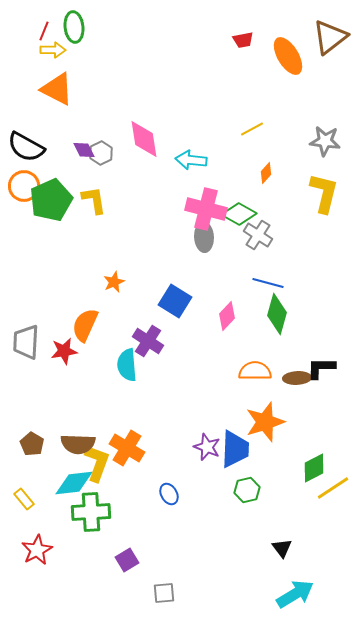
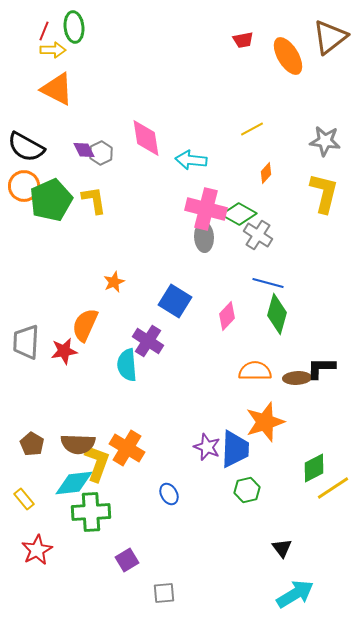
pink diamond at (144, 139): moved 2 px right, 1 px up
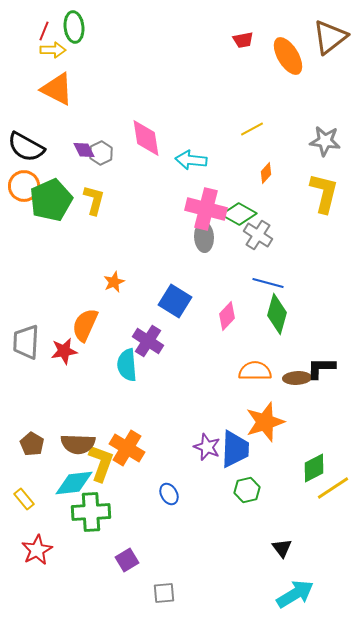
yellow L-shape at (94, 200): rotated 24 degrees clockwise
yellow L-shape at (97, 463): moved 4 px right
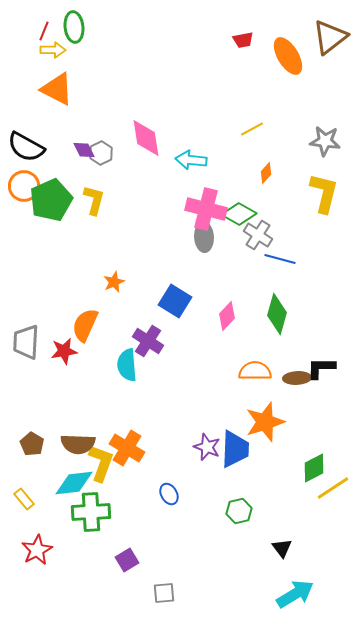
blue line at (268, 283): moved 12 px right, 24 px up
green hexagon at (247, 490): moved 8 px left, 21 px down
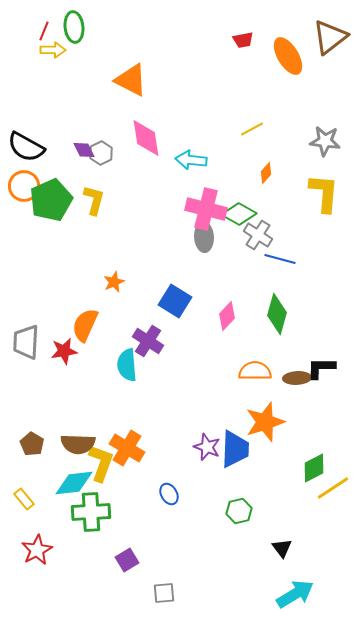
orange triangle at (57, 89): moved 74 px right, 9 px up
yellow L-shape at (324, 193): rotated 9 degrees counterclockwise
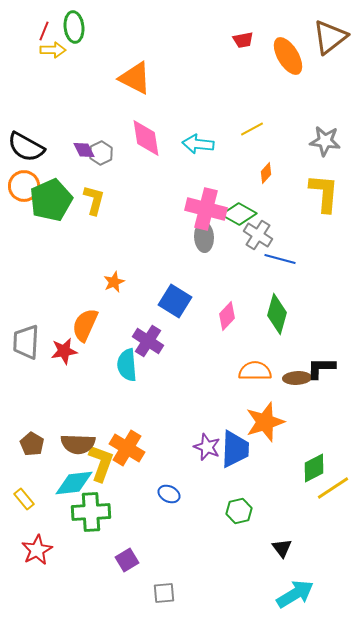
orange triangle at (131, 80): moved 4 px right, 2 px up
cyan arrow at (191, 160): moved 7 px right, 16 px up
blue ellipse at (169, 494): rotated 35 degrees counterclockwise
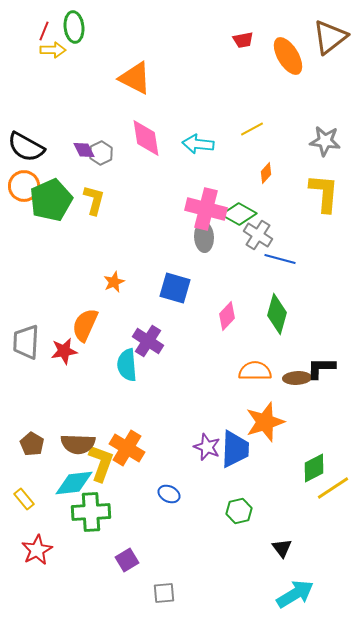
blue square at (175, 301): moved 13 px up; rotated 16 degrees counterclockwise
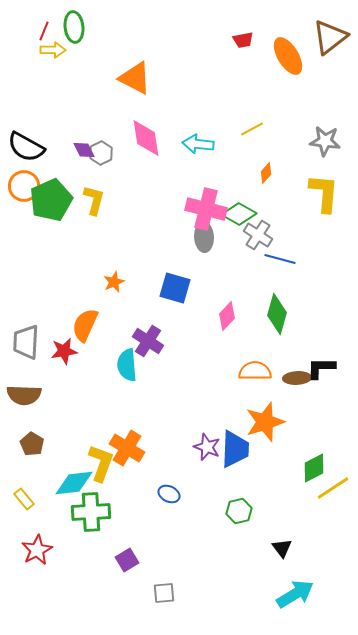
brown semicircle at (78, 444): moved 54 px left, 49 px up
